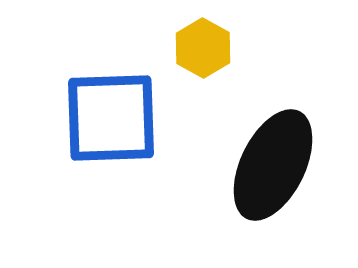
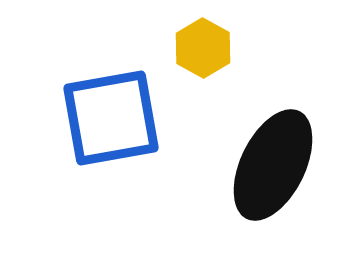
blue square: rotated 8 degrees counterclockwise
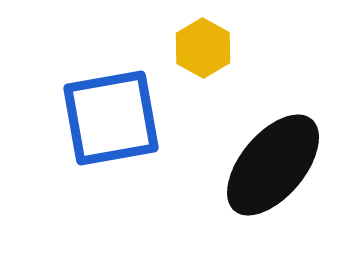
black ellipse: rotated 14 degrees clockwise
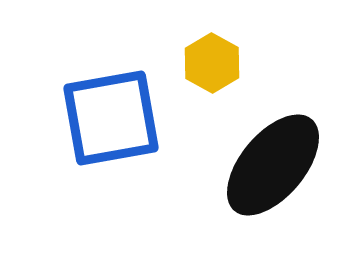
yellow hexagon: moved 9 px right, 15 px down
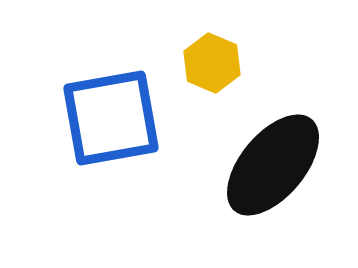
yellow hexagon: rotated 6 degrees counterclockwise
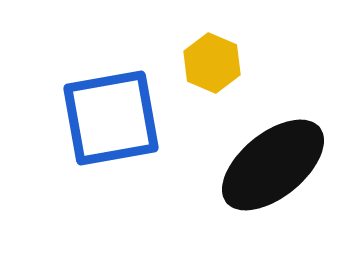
black ellipse: rotated 11 degrees clockwise
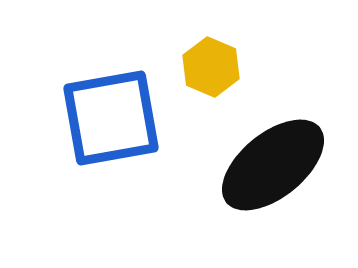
yellow hexagon: moved 1 px left, 4 px down
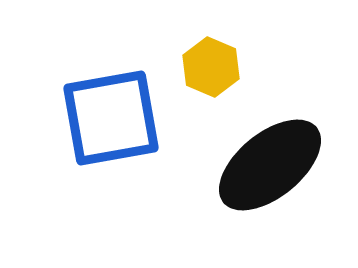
black ellipse: moved 3 px left
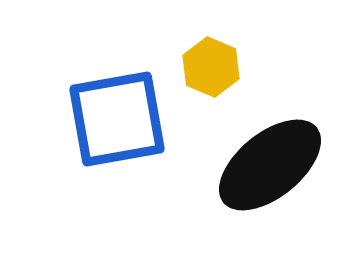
blue square: moved 6 px right, 1 px down
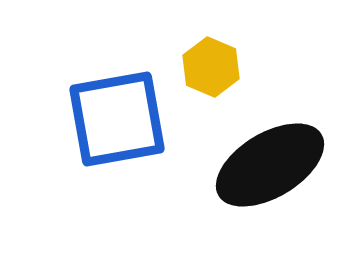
black ellipse: rotated 8 degrees clockwise
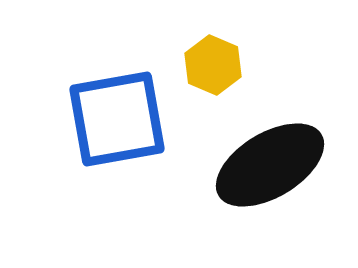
yellow hexagon: moved 2 px right, 2 px up
